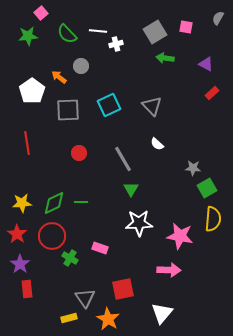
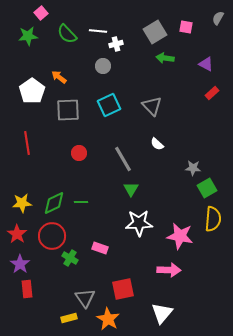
gray circle at (81, 66): moved 22 px right
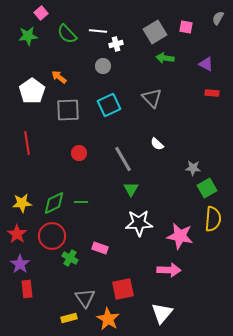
red rectangle at (212, 93): rotated 48 degrees clockwise
gray triangle at (152, 106): moved 8 px up
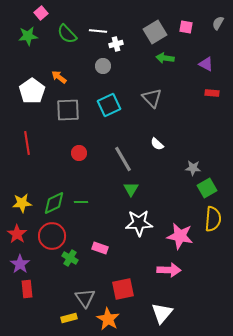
gray semicircle at (218, 18): moved 5 px down
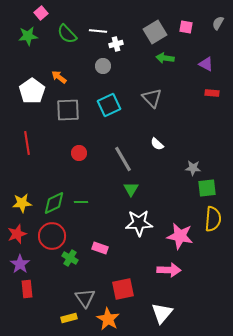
green square at (207, 188): rotated 24 degrees clockwise
red star at (17, 234): rotated 18 degrees clockwise
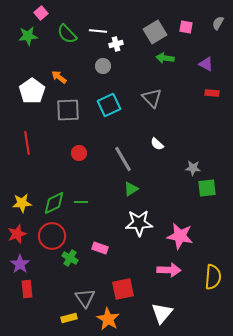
green triangle at (131, 189): rotated 28 degrees clockwise
yellow semicircle at (213, 219): moved 58 px down
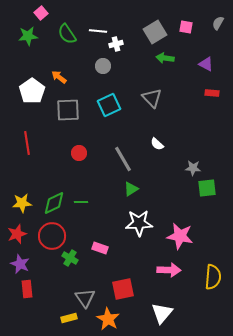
green semicircle at (67, 34): rotated 10 degrees clockwise
purple star at (20, 264): rotated 12 degrees counterclockwise
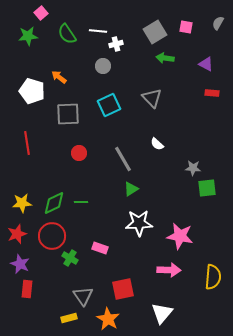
white pentagon at (32, 91): rotated 20 degrees counterclockwise
gray square at (68, 110): moved 4 px down
red rectangle at (27, 289): rotated 12 degrees clockwise
gray triangle at (85, 298): moved 2 px left, 2 px up
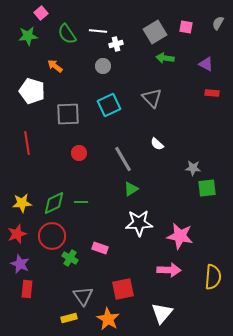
orange arrow at (59, 77): moved 4 px left, 11 px up
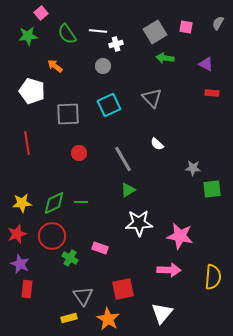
green square at (207, 188): moved 5 px right, 1 px down
green triangle at (131, 189): moved 3 px left, 1 px down
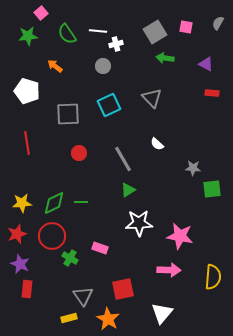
white pentagon at (32, 91): moved 5 px left
